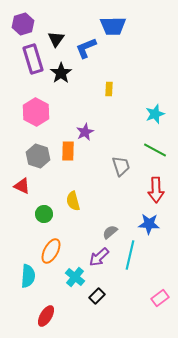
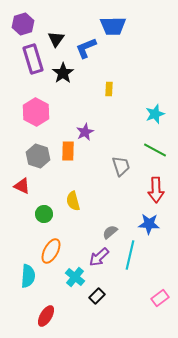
black star: moved 2 px right
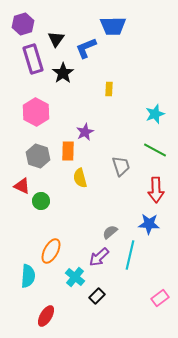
yellow semicircle: moved 7 px right, 23 px up
green circle: moved 3 px left, 13 px up
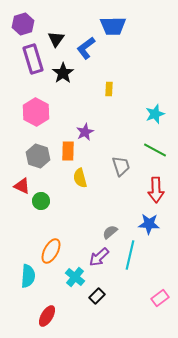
blue L-shape: rotated 15 degrees counterclockwise
red ellipse: moved 1 px right
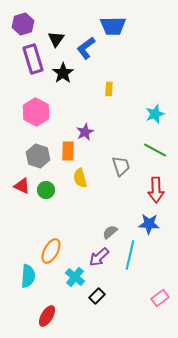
green circle: moved 5 px right, 11 px up
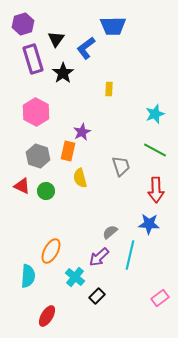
purple star: moved 3 px left
orange rectangle: rotated 12 degrees clockwise
green circle: moved 1 px down
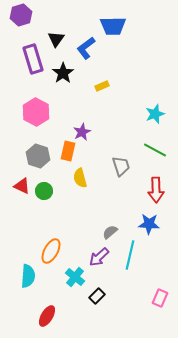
purple hexagon: moved 2 px left, 9 px up
yellow rectangle: moved 7 px left, 3 px up; rotated 64 degrees clockwise
green circle: moved 2 px left
pink rectangle: rotated 30 degrees counterclockwise
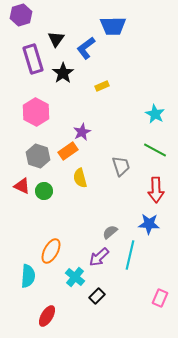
cyan star: rotated 24 degrees counterclockwise
orange rectangle: rotated 42 degrees clockwise
